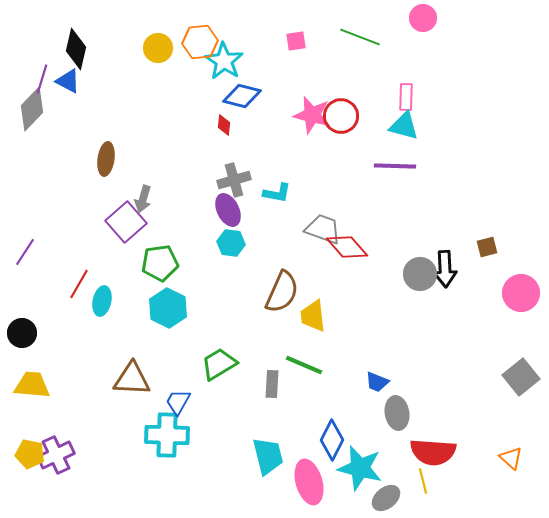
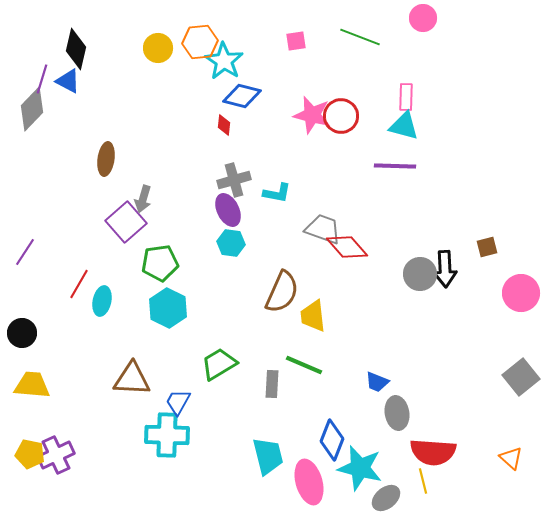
blue diamond at (332, 440): rotated 6 degrees counterclockwise
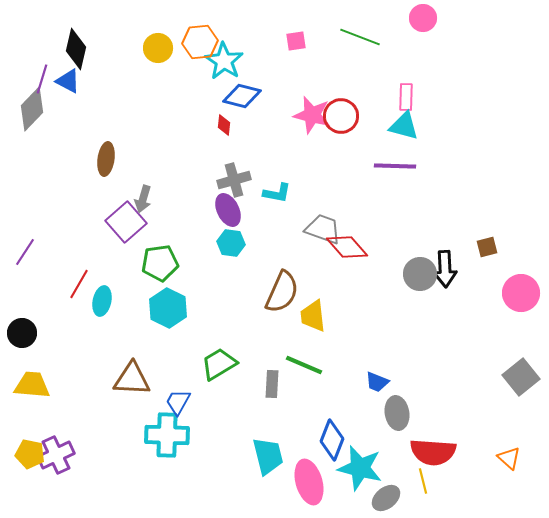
orange triangle at (511, 458): moved 2 px left
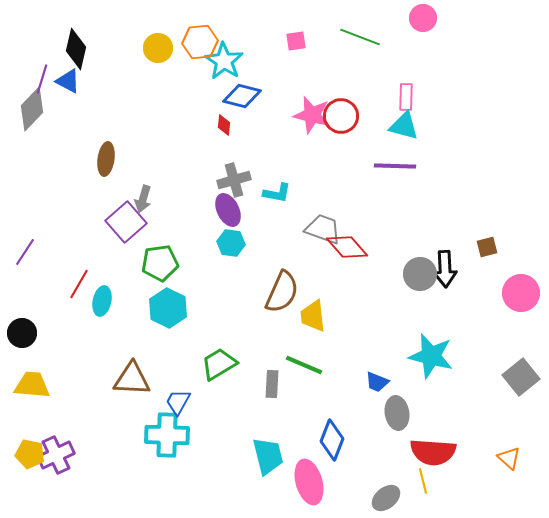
cyan star at (360, 468): moved 71 px right, 112 px up
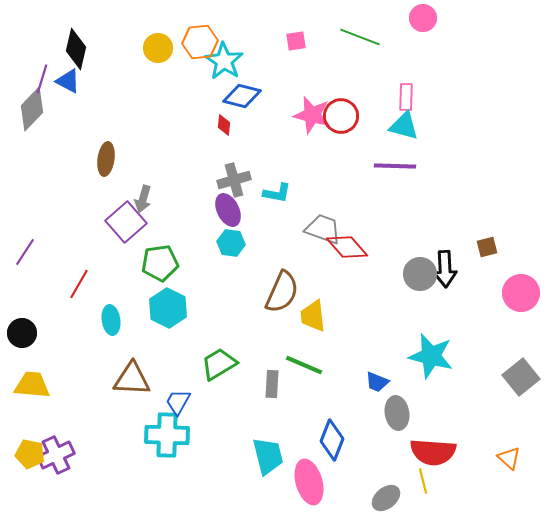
cyan ellipse at (102, 301): moved 9 px right, 19 px down; rotated 20 degrees counterclockwise
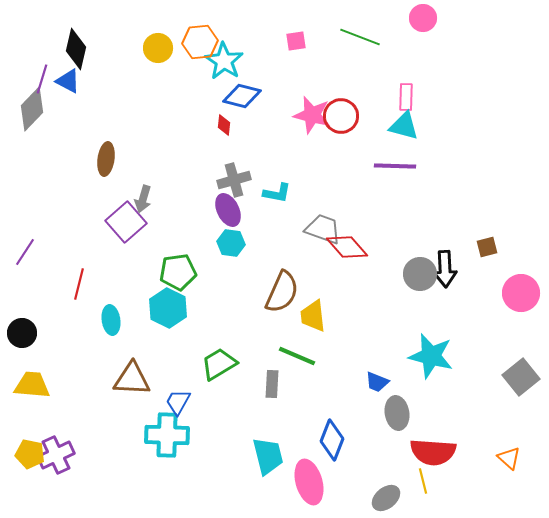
green pentagon at (160, 263): moved 18 px right, 9 px down
red line at (79, 284): rotated 16 degrees counterclockwise
green line at (304, 365): moved 7 px left, 9 px up
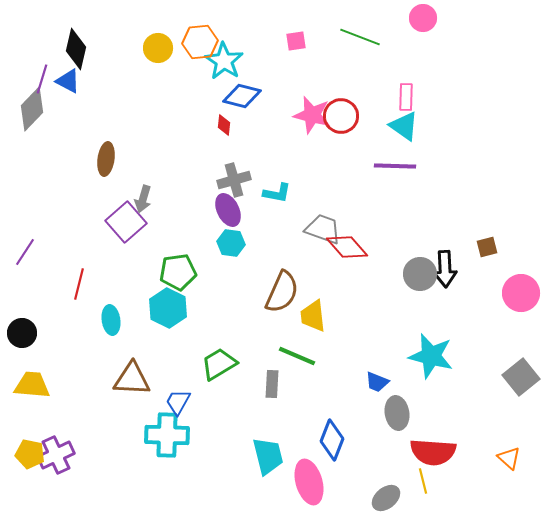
cyan triangle at (404, 126): rotated 20 degrees clockwise
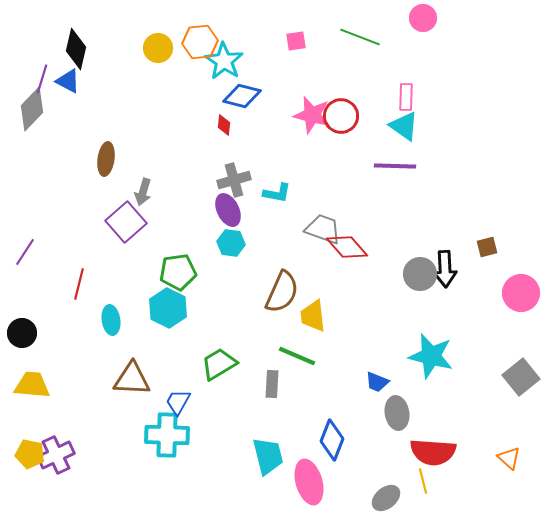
gray arrow at (143, 199): moved 7 px up
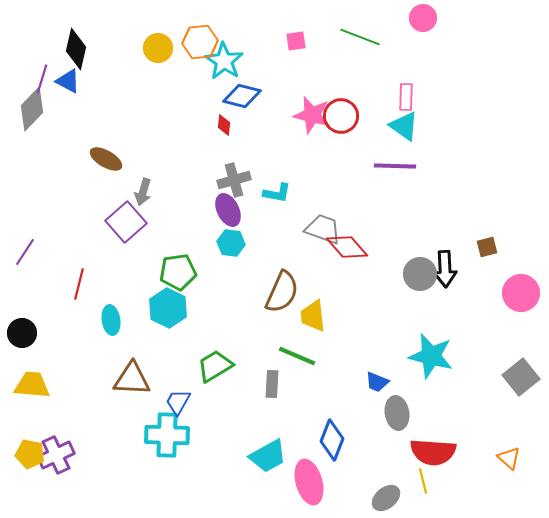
brown ellipse at (106, 159): rotated 68 degrees counterclockwise
green trapezoid at (219, 364): moved 4 px left, 2 px down
cyan trapezoid at (268, 456): rotated 75 degrees clockwise
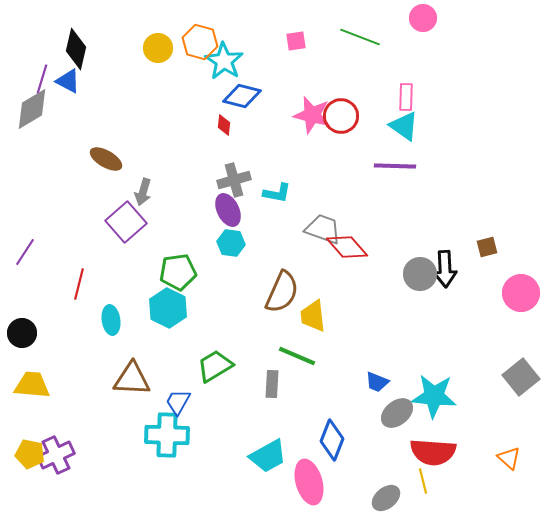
orange hexagon at (200, 42): rotated 20 degrees clockwise
gray diamond at (32, 109): rotated 15 degrees clockwise
cyan star at (431, 356): moved 3 px right, 40 px down; rotated 9 degrees counterclockwise
gray ellipse at (397, 413): rotated 60 degrees clockwise
